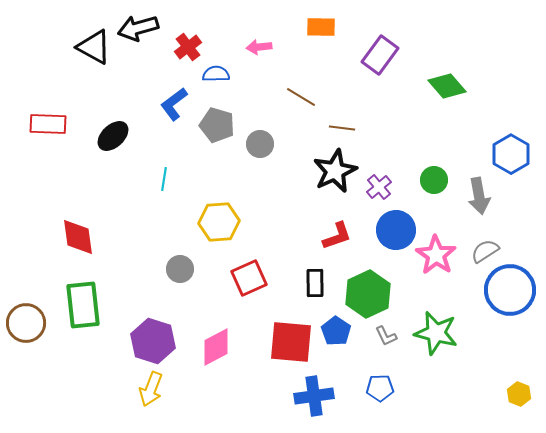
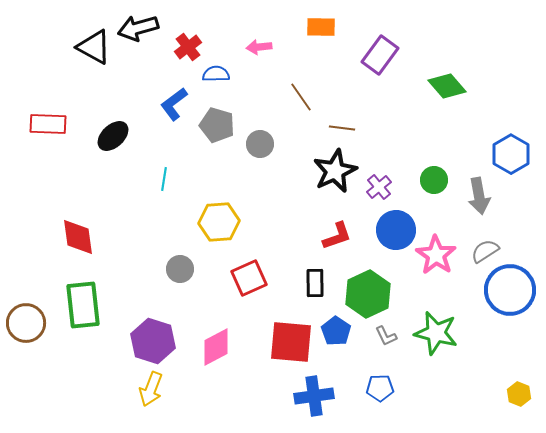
brown line at (301, 97): rotated 24 degrees clockwise
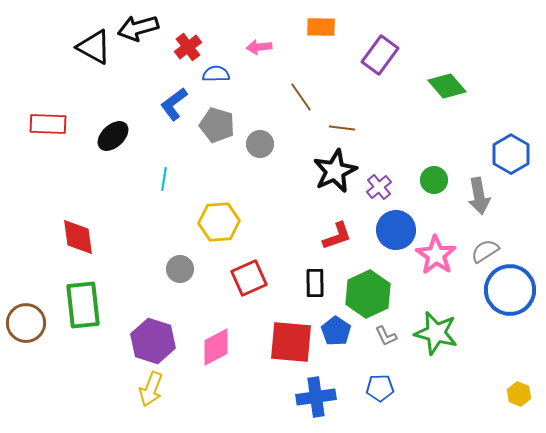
blue cross at (314, 396): moved 2 px right, 1 px down
